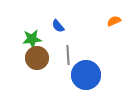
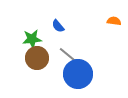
orange semicircle: rotated 32 degrees clockwise
gray line: rotated 48 degrees counterclockwise
blue circle: moved 8 px left, 1 px up
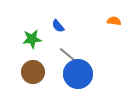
brown circle: moved 4 px left, 14 px down
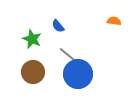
green star: rotated 30 degrees clockwise
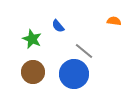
gray line: moved 16 px right, 4 px up
blue circle: moved 4 px left
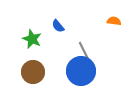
gray line: rotated 24 degrees clockwise
blue circle: moved 7 px right, 3 px up
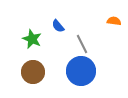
gray line: moved 2 px left, 7 px up
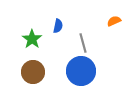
orange semicircle: rotated 32 degrees counterclockwise
blue semicircle: rotated 128 degrees counterclockwise
green star: rotated 12 degrees clockwise
gray line: moved 1 px right, 1 px up; rotated 12 degrees clockwise
